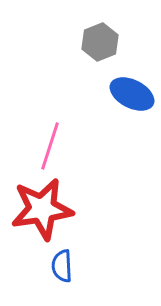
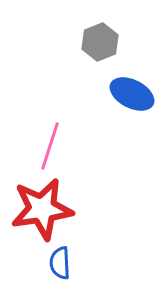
blue semicircle: moved 2 px left, 3 px up
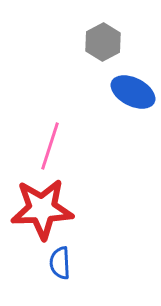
gray hexagon: moved 3 px right; rotated 6 degrees counterclockwise
blue ellipse: moved 1 px right, 2 px up
red star: rotated 6 degrees clockwise
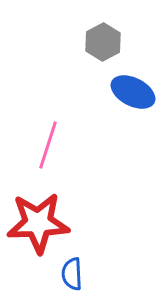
pink line: moved 2 px left, 1 px up
red star: moved 4 px left, 14 px down
blue semicircle: moved 12 px right, 11 px down
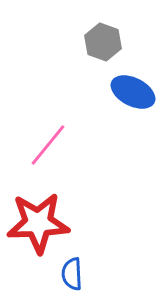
gray hexagon: rotated 12 degrees counterclockwise
pink line: rotated 21 degrees clockwise
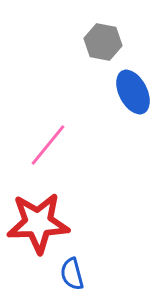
gray hexagon: rotated 9 degrees counterclockwise
blue ellipse: rotated 36 degrees clockwise
blue semicircle: rotated 12 degrees counterclockwise
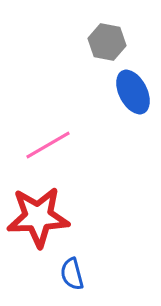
gray hexagon: moved 4 px right
pink line: rotated 21 degrees clockwise
red star: moved 6 px up
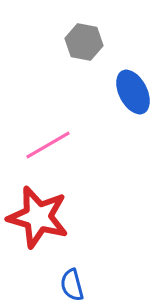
gray hexagon: moved 23 px left
red star: rotated 18 degrees clockwise
blue semicircle: moved 11 px down
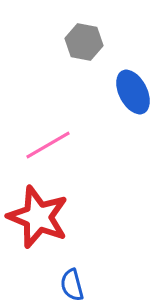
red star: rotated 6 degrees clockwise
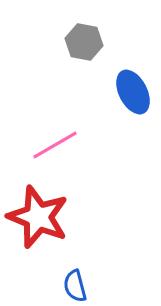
pink line: moved 7 px right
blue semicircle: moved 3 px right, 1 px down
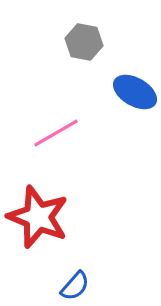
blue ellipse: moved 2 px right; rotated 33 degrees counterclockwise
pink line: moved 1 px right, 12 px up
blue semicircle: rotated 124 degrees counterclockwise
